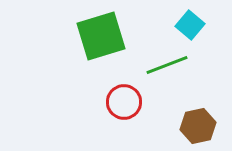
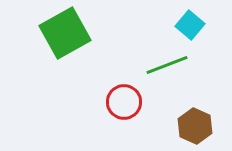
green square: moved 36 px left, 3 px up; rotated 12 degrees counterclockwise
brown hexagon: moved 3 px left; rotated 24 degrees counterclockwise
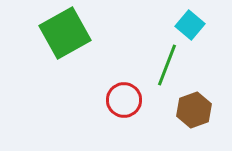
green line: rotated 48 degrees counterclockwise
red circle: moved 2 px up
brown hexagon: moved 1 px left, 16 px up; rotated 16 degrees clockwise
